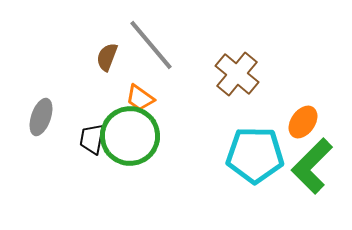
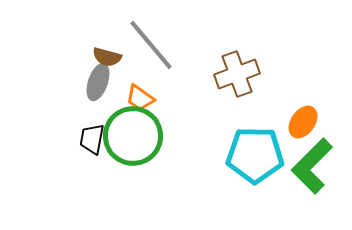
brown semicircle: rotated 96 degrees counterclockwise
brown cross: rotated 30 degrees clockwise
gray ellipse: moved 57 px right, 35 px up
green circle: moved 3 px right
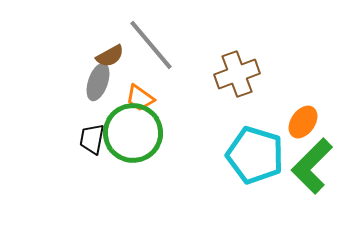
brown semicircle: moved 3 px right, 1 px up; rotated 44 degrees counterclockwise
green circle: moved 3 px up
cyan pentagon: rotated 16 degrees clockwise
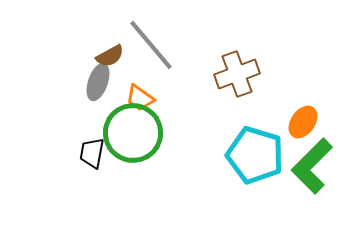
black trapezoid: moved 14 px down
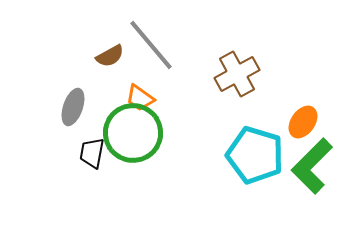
brown cross: rotated 9 degrees counterclockwise
gray ellipse: moved 25 px left, 25 px down
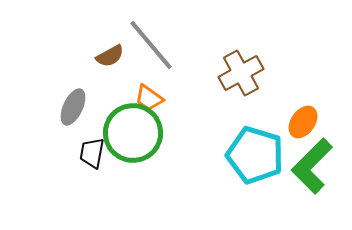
brown cross: moved 4 px right, 1 px up
orange trapezoid: moved 9 px right
gray ellipse: rotated 6 degrees clockwise
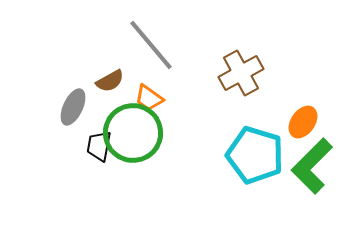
brown semicircle: moved 25 px down
black trapezoid: moved 7 px right, 7 px up
